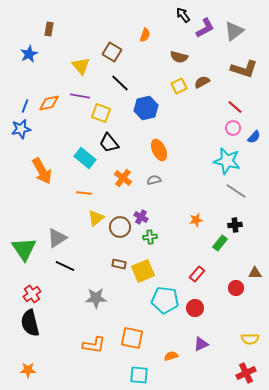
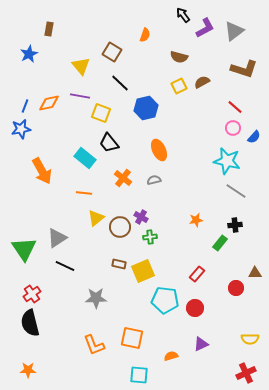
orange L-shape at (94, 345): rotated 60 degrees clockwise
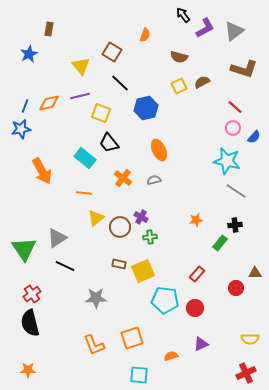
purple line at (80, 96): rotated 24 degrees counterclockwise
orange square at (132, 338): rotated 30 degrees counterclockwise
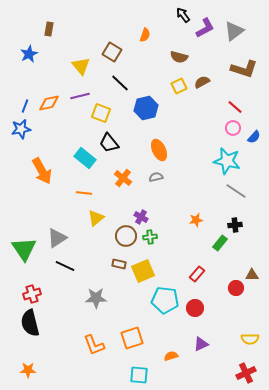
gray semicircle at (154, 180): moved 2 px right, 3 px up
brown circle at (120, 227): moved 6 px right, 9 px down
brown triangle at (255, 273): moved 3 px left, 2 px down
red cross at (32, 294): rotated 18 degrees clockwise
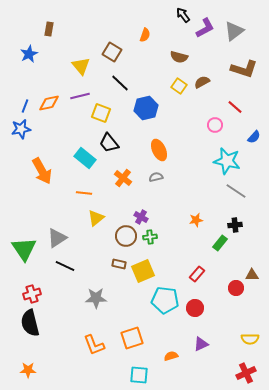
yellow square at (179, 86): rotated 28 degrees counterclockwise
pink circle at (233, 128): moved 18 px left, 3 px up
